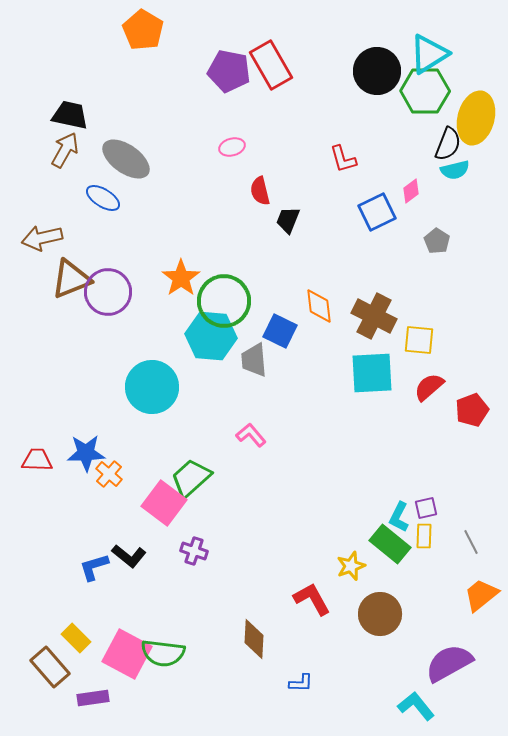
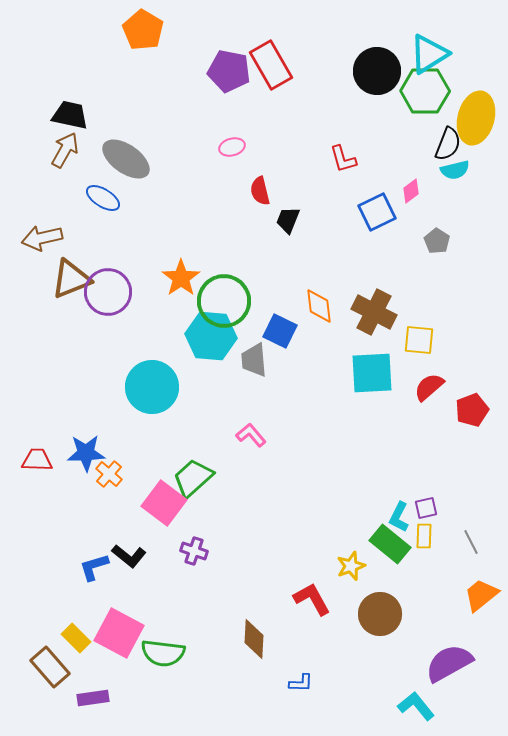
brown cross at (374, 316): moved 4 px up
green trapezoid at (191, 478): moved 2 px right
pink square at (127, 654): moved 8 px left, 21 px up
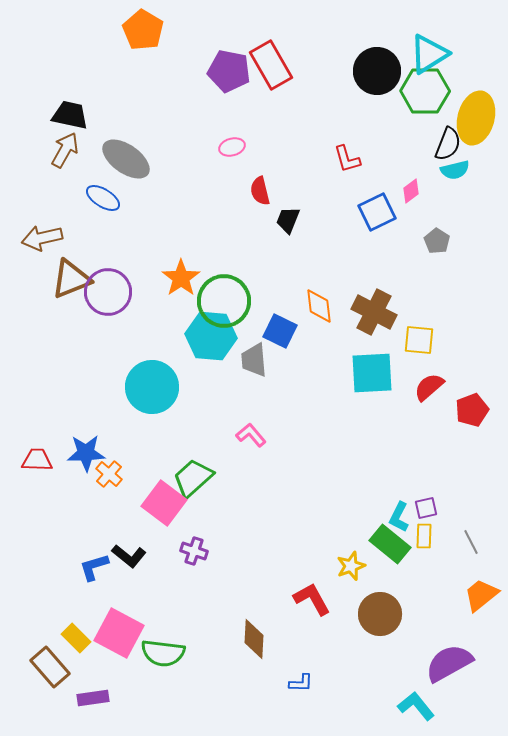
red L-shape at (343, 159): moved 4 px right
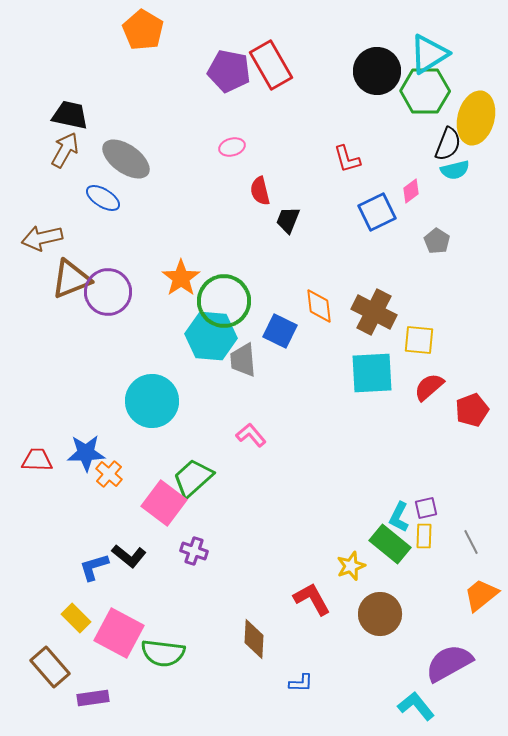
gray trapezoid at (254, 360): moved 11 px left
cyan circle at (152, 387): moved 14 px down
yellow rectangle at (76, 638): moved 20 px up
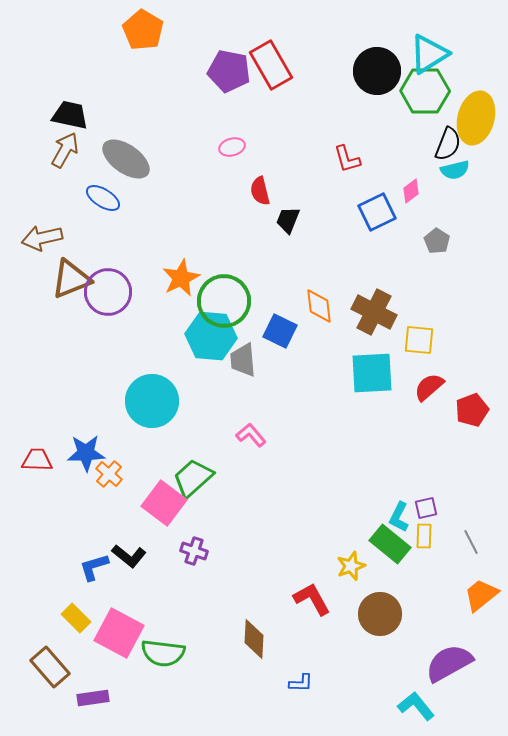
orange star at (181, 278): rotated 9 degrees clockwise
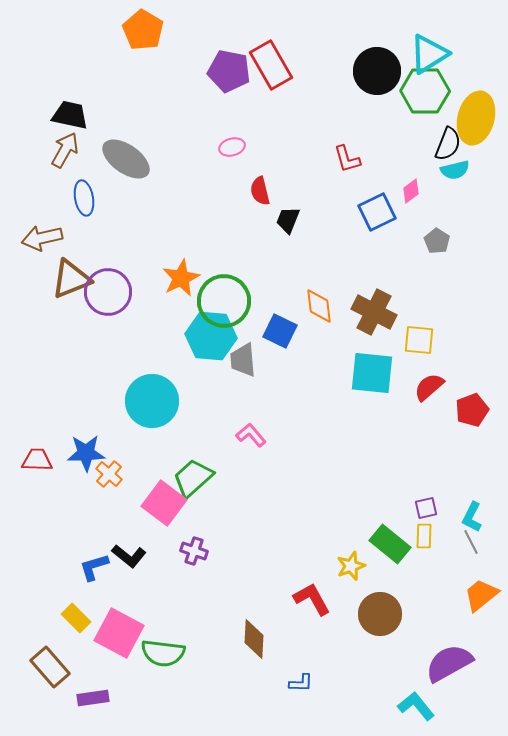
blue ellipse at (103, 198): moved 19 px left; rotated 48 degrees clockwise
cyan square at (372, 373): rotated 9 degrees clockwise
cyan L-shape at (399, 517): moved 73 px right
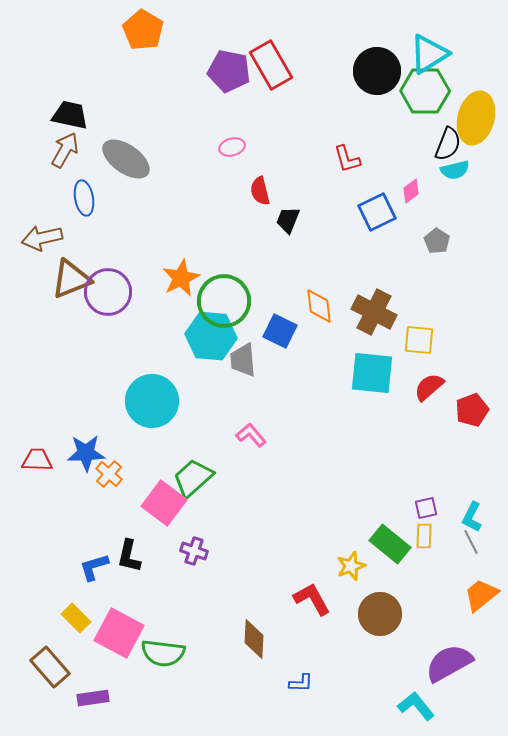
black L-shape at (129, 556): rotated 64 degrees clockwise
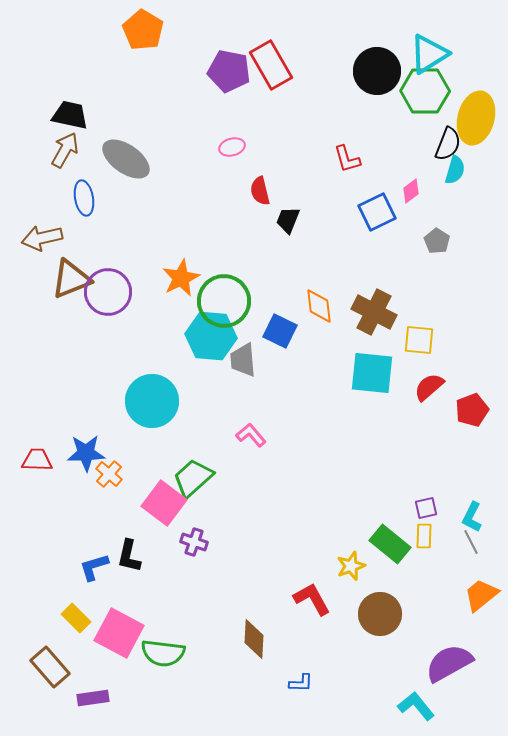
cyan semicircle at (455, 170): rotated 60 degrees counterclockwise
purple cross at (194, 551): moved 9 px up
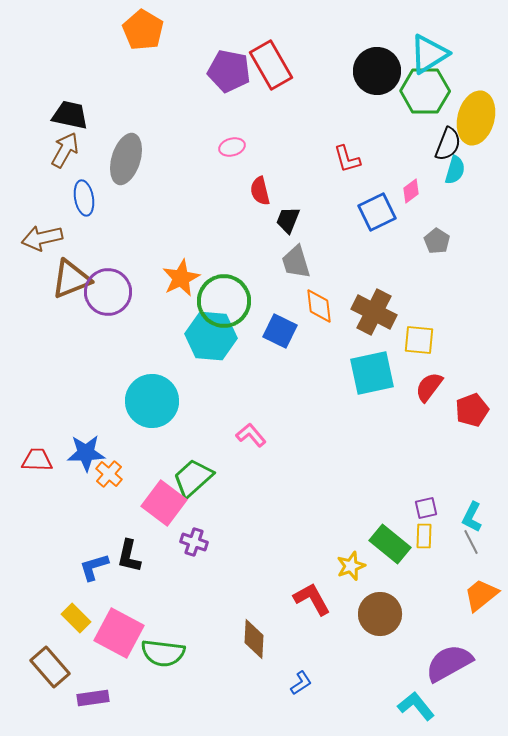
gray ellipse at (126, 159): rotated 72 degrees clockwise
gray trapezoid at (243, 360): moved 53 px right, 98 px up; rotated 12 degrees counterclockwise
cyan square at (372, 373): rotated 18 degrees counterclockwise
red semicircle at (429, 387): rotated 12 degrees counterclockwise
blue L-shape at (301, 683): rotated 35 degrees counterclockwise
